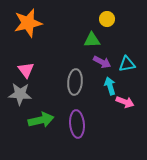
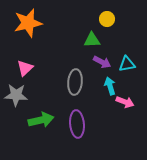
pink triangle: moved 1 px left, 2 px up; rotated 24 degrees clockwise
gray star: moved 4 px left, 1 px down
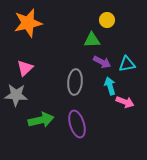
yellow circle: moved 1 px down
purple ellipse: rotated 12 degrees counterclockwise
